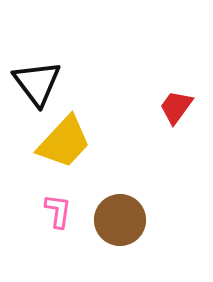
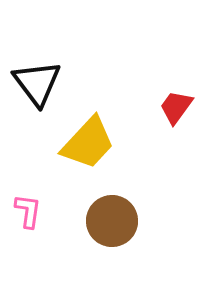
yellow trapezoid: moved 24 px right, 1 px down
pink L-shape: moved 30 px left
brown circle: moved 8 px left, 1 px down
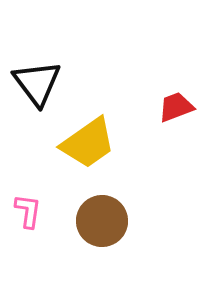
red trapezoid: rotated 33 degrees clockwise
yellow trapezoid: rotated 12 degrees clockwise
brown circle: moved 10 px left
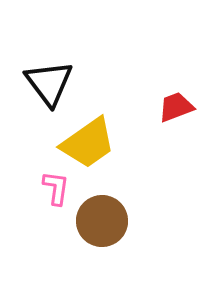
black triangle: moved 12 px right
pink L-shape: moved 28 px right, 23 px up
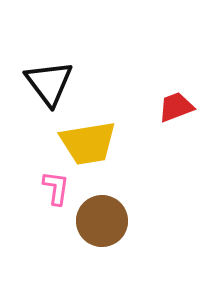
yellow trapezoid: rotated 26 degrees clockwise
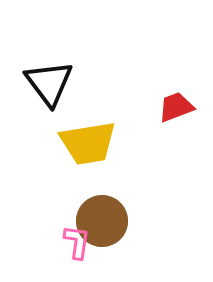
pink L-shape: moved 21 px right, 54 px down
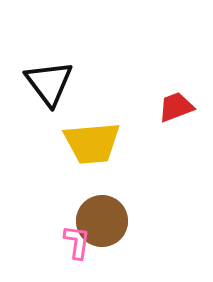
yellow trapezoid: moved 4 px right; rotated 4 degrees clockwise
